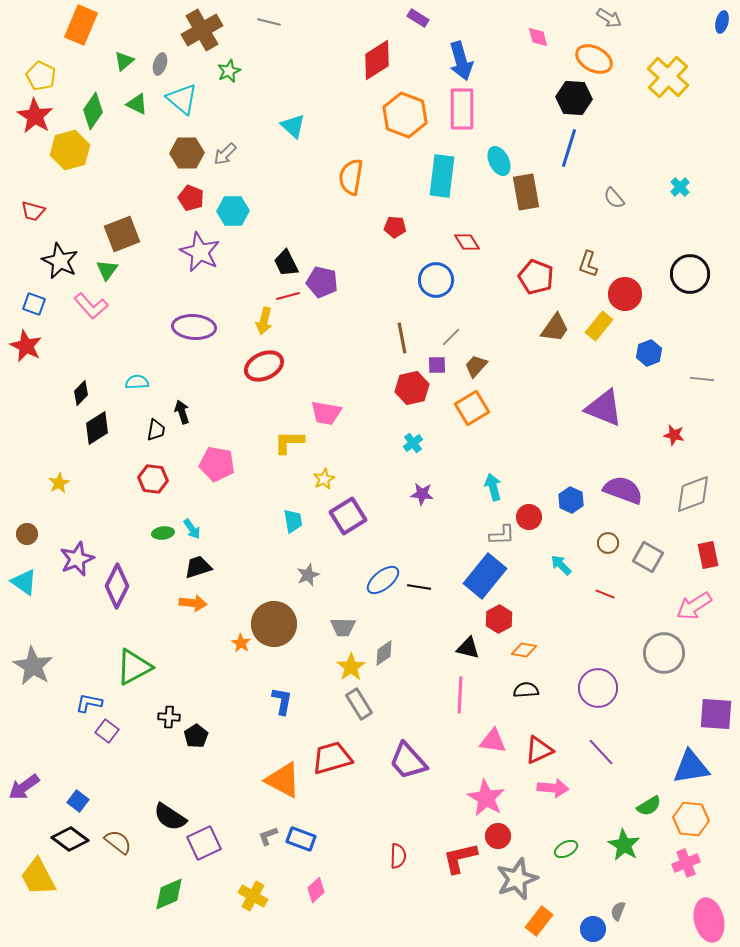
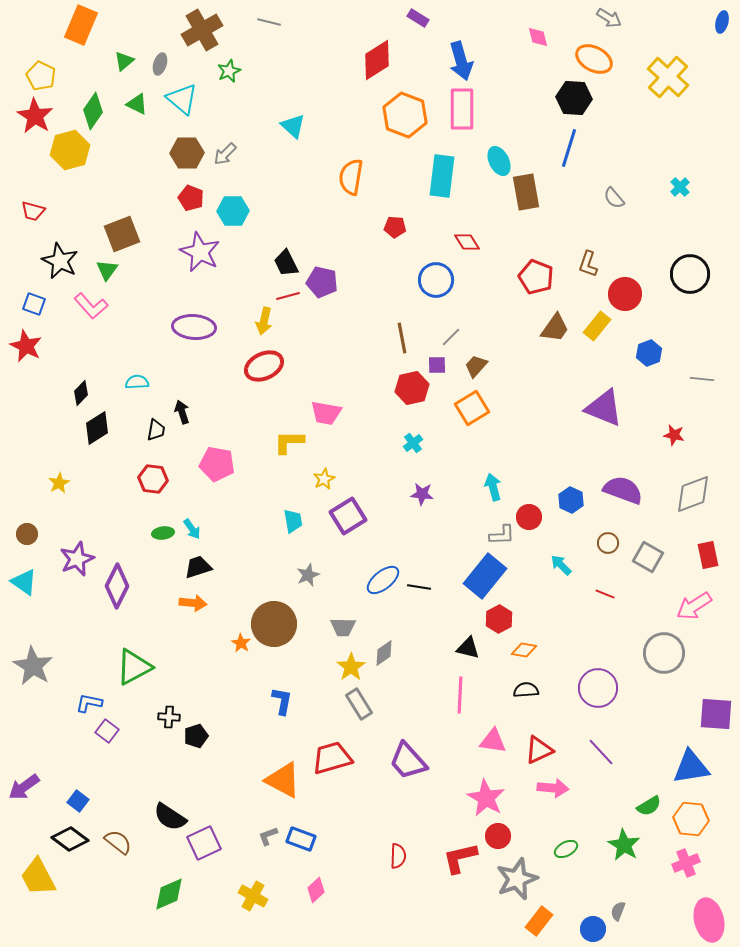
yellow rectangle at (599, 326): moved 2 px left
black pentagon at (196, 736): rotated 15 degrees clockwise
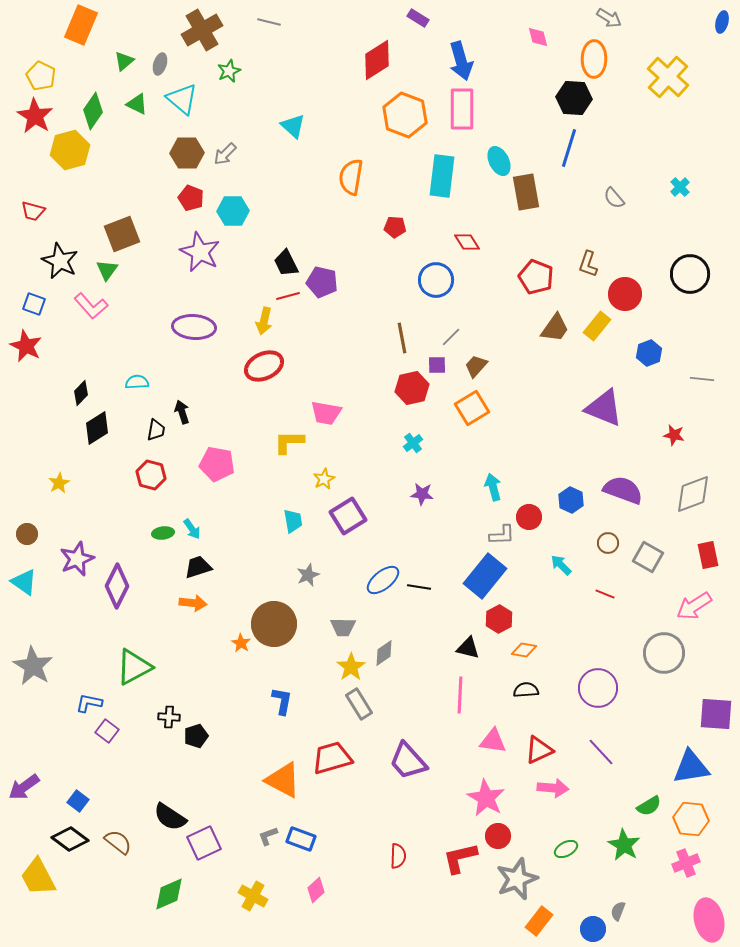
orange ellipse at (594, 59): rotated 63 degrees clockwise
red hexagon at (153, 479): moved 2 px left, 4 px up; rotated 8 degrees clockwise
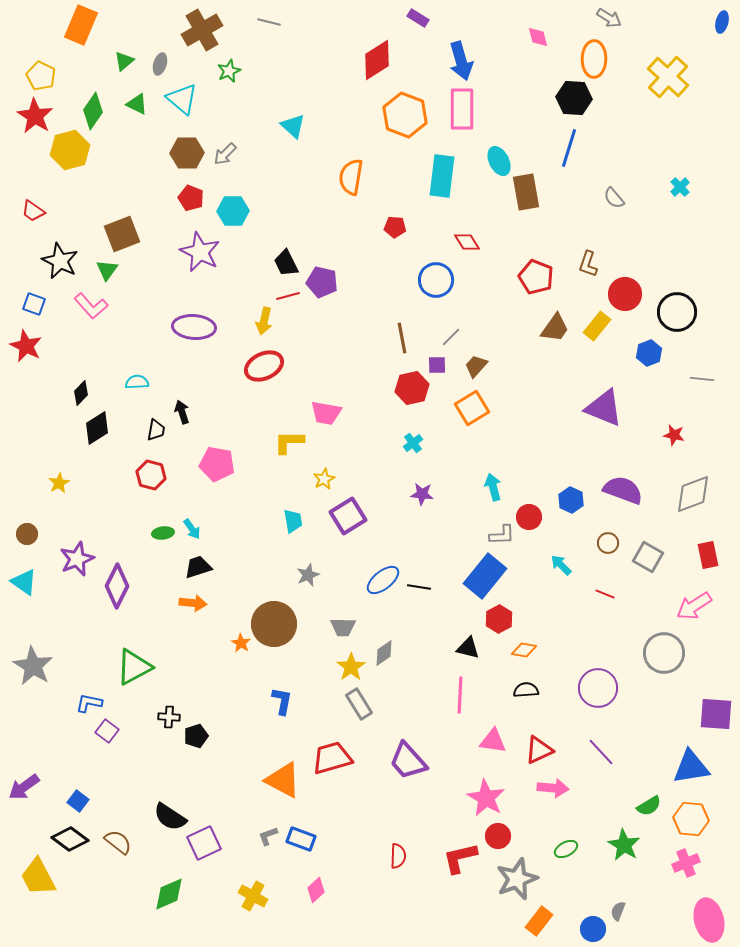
red trapezoid at (33, 211): rotated 20 degrees clockwise
black circle at (690, 274): moved 13 px left, 38 px down
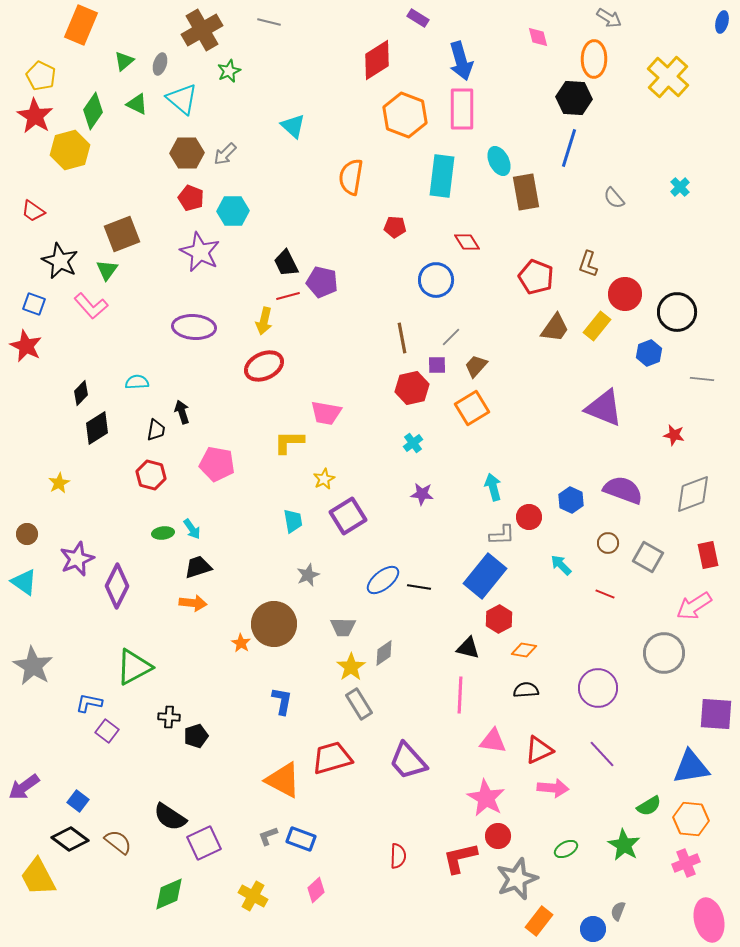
purple line at (601, 752): moved 1 px right, 2 px down
